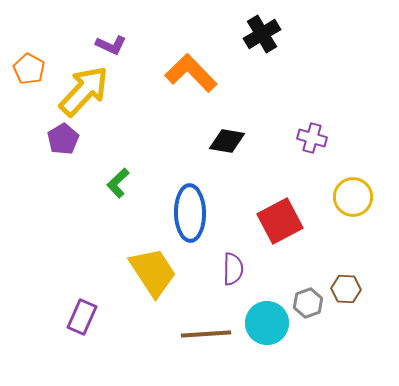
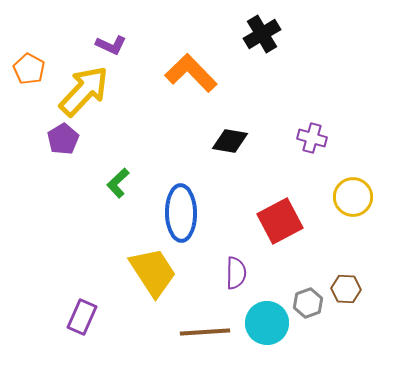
black diamond: moved 3 px right
blue ellipse: moved 9 px left
purple semicircle: moved 3 px right, 4 px down
brown line: moved 1 px left, 2 px up
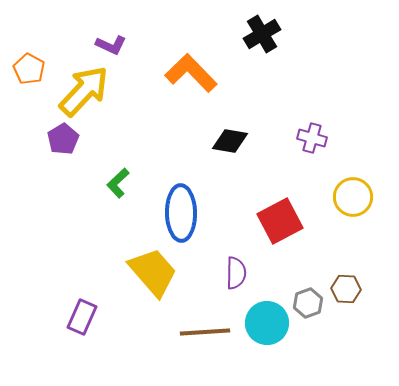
yellow trapezoid: rotated 8 degrees counterclockwise
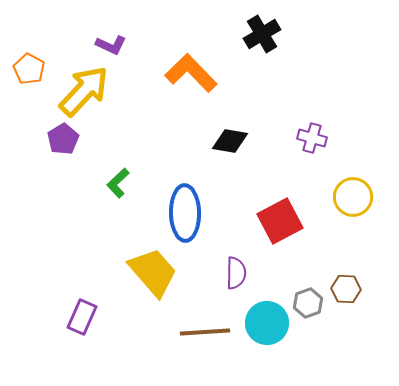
blue ellipse: moved 4 px right
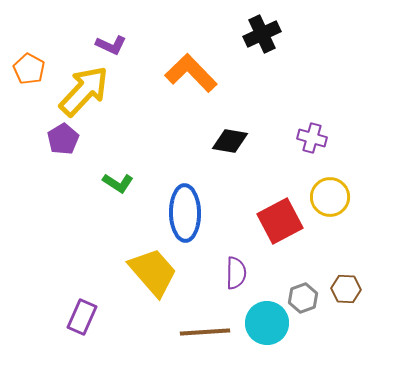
black cross: rotated 6 degrees clockwise
green L-shape: rotated 104 degrees counterclockwise
yellow circle: moved 23 px left
gray hexagon: moved 5 px left, 5 px up
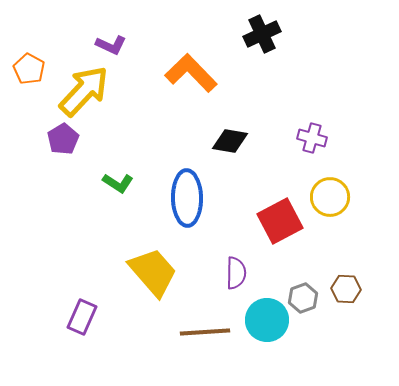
blue ellipse: moved 2 px right, 15 px up
cyan circle: moved 3 px up
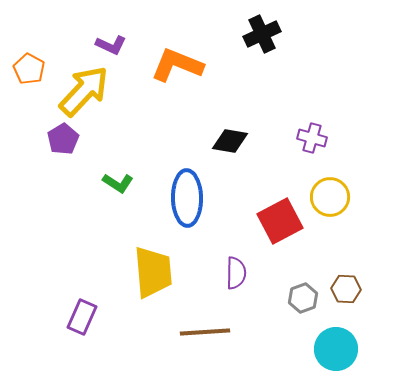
orange L-shape: moved 14 px left, 8 px up; rotated 24 degrees counterclockwise
yellow trapezoid: rotated 36 degrees clockwise
cyan circle: moved 69 px right, 29 px down
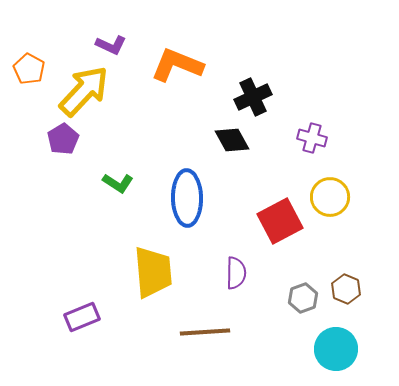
black cross: moved 9 px left, 63 px down
black diamond: moved 2 px right, 1 px up; rotated 51 degrees clockwise
brown hexagon: rotated 20 degrees clockwise
purple rectangle: rotated 44 degrees clockwise
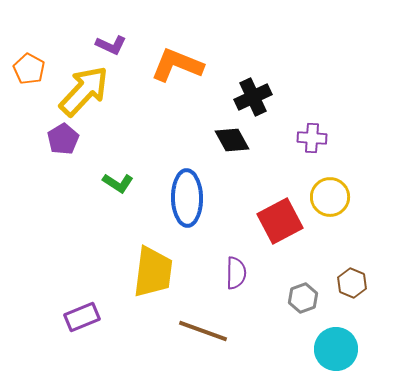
purple cross: rotated 12 degrees counterclockwise
yellow trapezoid: rotated 12 degrees clockwise
brown hexagon: moved 6 px right, 6 px up
brown line: moved 2 px left, 1 px up; rotated 24 degrees clockwise
